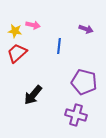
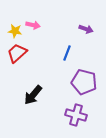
blue line: moved 8 px right, 7 px down; rotated 14 degrees clockwise
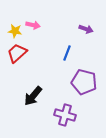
black arrow: moved 1 px down
purple cross: moved 11 px left
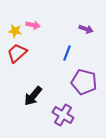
purple cross: moved 2 px left; rotated 15 degrees clockwise
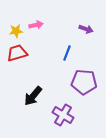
pink arrow: moved 3 px right; rotated 24 degrees counterclockwise
yellow star: moved 1 px right; rotated 16 degrees counterclockwise
red trapezoid: rotated 25 degrees clockwise
purple pentagon: rotated 10 degrees counterclockwise
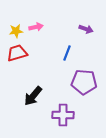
pink arrow: moved 2 px down
purple cross: rotated 30 degrees counterclockwise
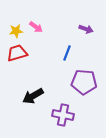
pink arrow: rotated 48 degrees clockwise
black arrow: rotated 20 degrees clockwise
purple cross: rotated 10 degrees clockwise
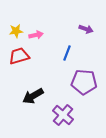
pink arrow: moved 8 px down; rotated 48 degrees counterclockwise
red trapezoid: moved 2 px right, 3 px down
purple cross: rotated 30 degrees clockwise
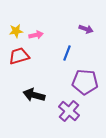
purple pentagon: moved 1 px right
black arrow: moved 1 px right, 1 px up; rotated 45 degrees clockwise
purple cross: moved 6 px right, 4 px up
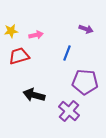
yellow star: moved 5 px left
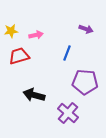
purple cross: moved 1 px left, 2 px down
